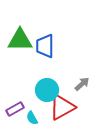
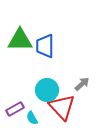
red triangle: rotated 44 degrees counterclockwise
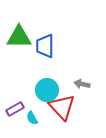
green triangle: moved 1 px left, 3 px up
gray arrow: rotated 126 degrees counterclockwise
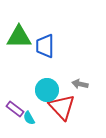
gray arrow: moved 2 px left
purple rectangle: rotated 66 degrees clockwise
cyan semicircle: moved 3 px left
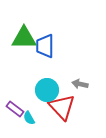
green triangle: moved 5 px right, 1 px down
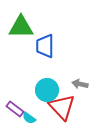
green triangle: moved 3 px left, 11 px up
cyan semicircle: rotated 24 degrees counterclockwise
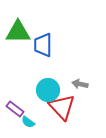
green triangle: moved 3 px left, 5 px down
blue trapezoid: moved 2 px left, 1 px up
cyan circle: moved 1 px right
cyan semicircle: moved 1 px left, 4 px down
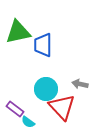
green triangle: rotated 12 degrees counterclockwise
cyan circle: moved 2 px left, 1 px up
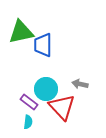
green triangle: moved 3 px right
purple rectangle: moved 14 px right, 7 px up
cyan semicircle: rotated 120 degrees counterclockwise
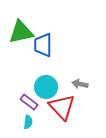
cyan circle: moved 2 px up
